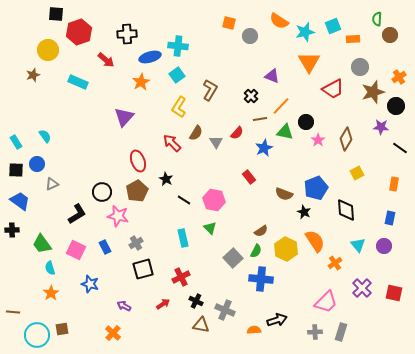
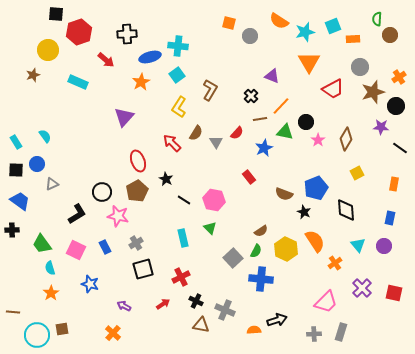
gray cross at (315, 332): moved 1 px left, 2 px down
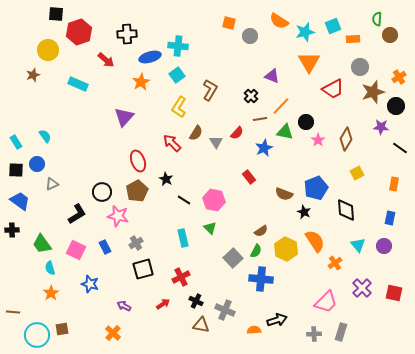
cyan rectangle at (78, 82): moved 2 px down
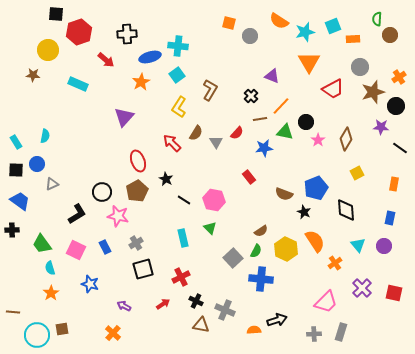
brown star at (33, 75): rotated 24 degrees clockwise
cyan semicircle at (45, 136): rotated 48 degrees clockwise
blue star at (264, 148): rotated 18 degrees clockwise
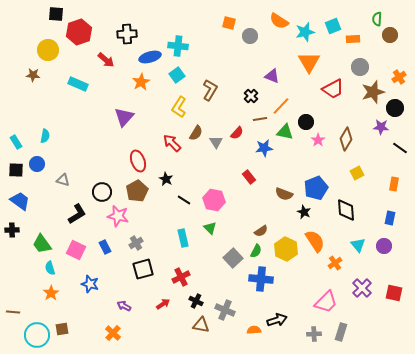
black circle at (396, 106): moved 1 px left, 2 px down
gray triangle at (52, 184): moved 11 px right, 4 px up; rotated 40 degrees clockwise
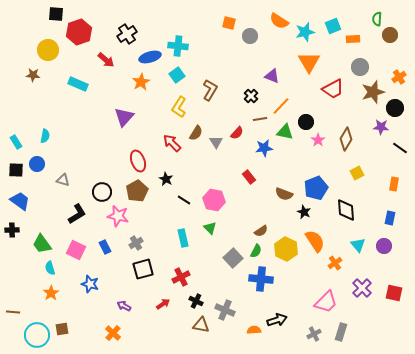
black cross at (127, 34): rotated 30 degrees counterclockwise
gray cross at (314, 334): rotated 24 degrees counterclockwise
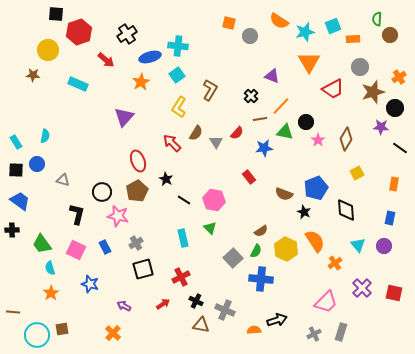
black L-shape at (77, 214): rotated 45 degrees counterclockwise
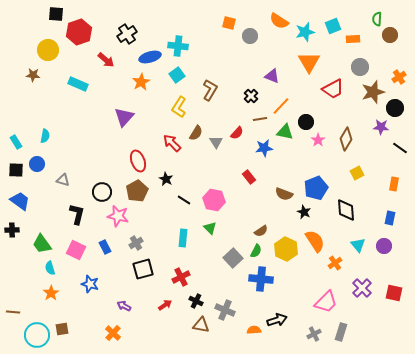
cyan rectangle at (183, 238): rotated 18 degrees clockwise
red arrow at (163, 304): moved 2 px right, 1 px down
